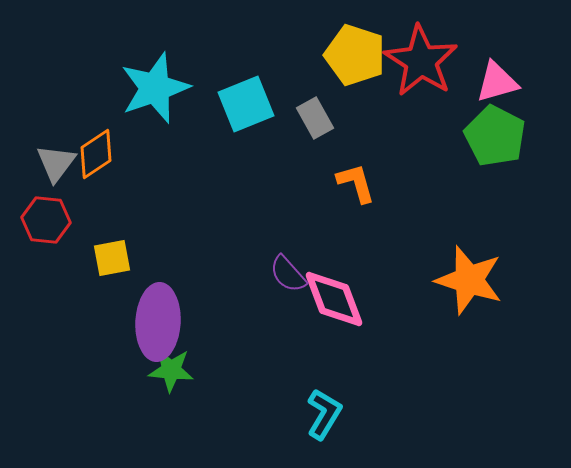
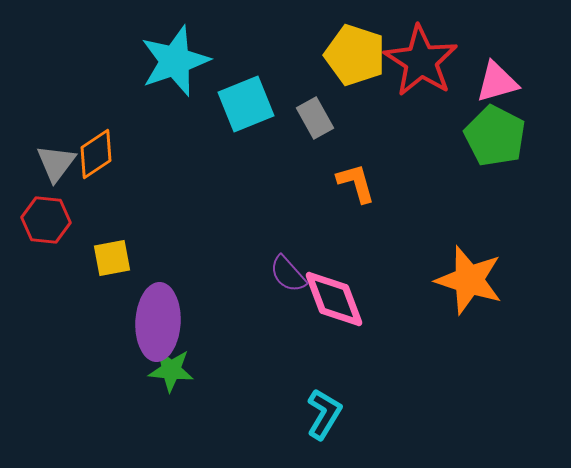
cyan star: moved 20 px right, 27 px up
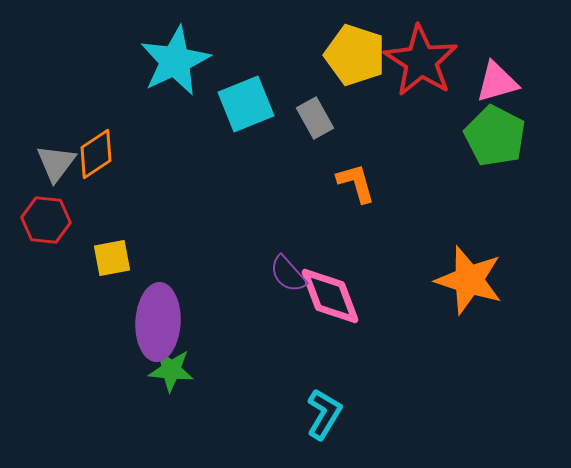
cyan star: rotated 6 degrees counterclockwise
pink diamond: moved 4 px left, 3 px up
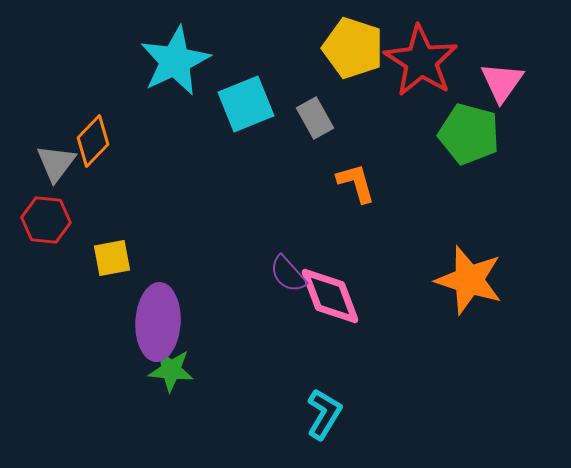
yellow pentagon: moved 2 px left, 7 px up
pink triangle: moved 5 px right; rotated 39 degrees counterclockwise
green pentagon: moved 26 px left, 2 px up; rotated 12 degrees counterclockwise
orange diamond: moved 3 px left, 13 px up; rotated 12 degrees counterclockwise
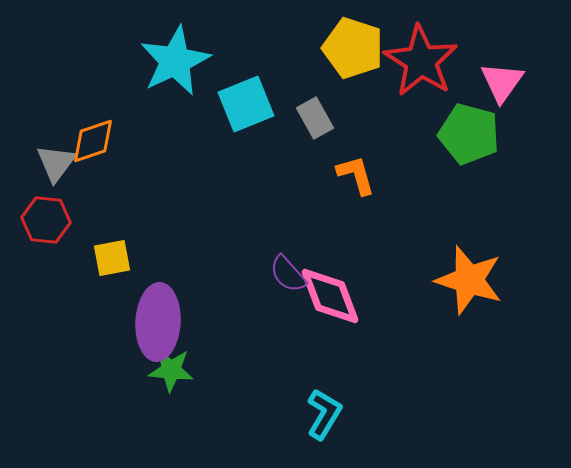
orange diamond: rotated 27 degrees clockwise
orange L-shape: moved 8 px up
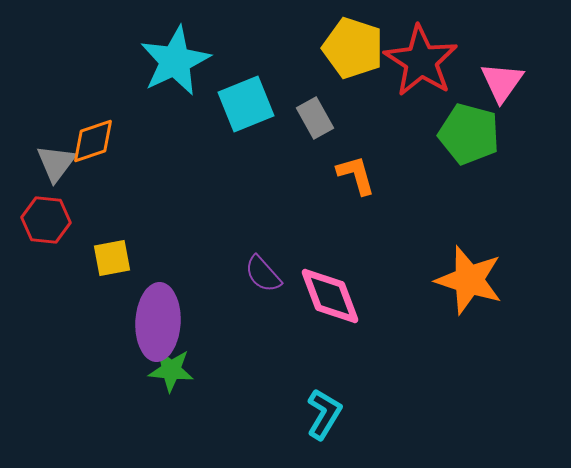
purple semicircle: moved 25 px left
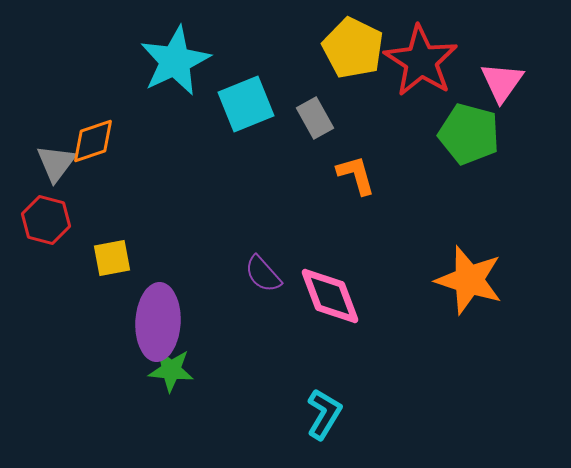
yellow pentagon: rotated 8 degrees clockwise
red hexagon: rotated 9 degrees clockwise
